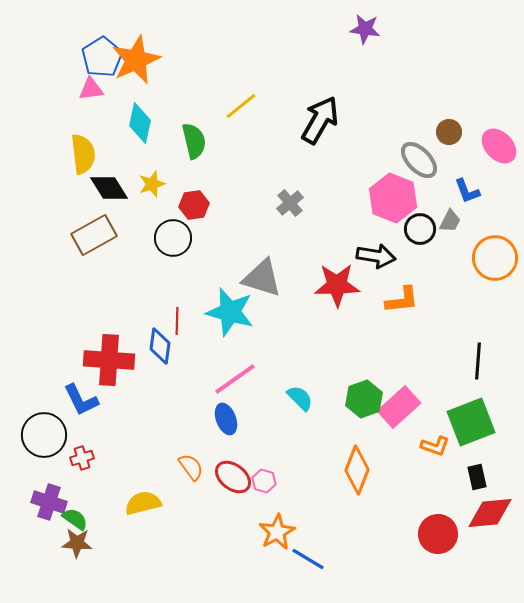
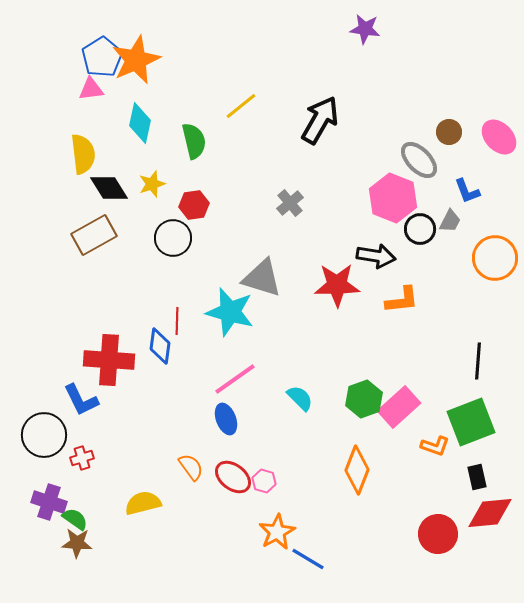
pink ellipse at (499, 146): moved 9 px up
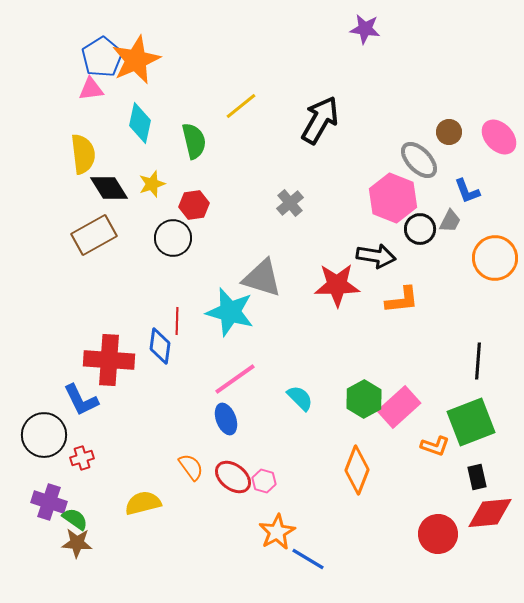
green hexagon at (364, 399): rotated 9 degrees counterclockwise
